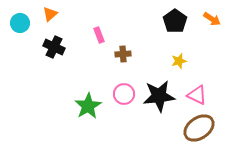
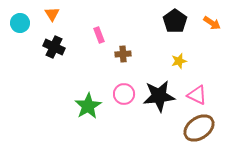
orange triangle: moved 2 px right; rotated 21 degrees counterclockwise
orange arrow: moved 4 px down
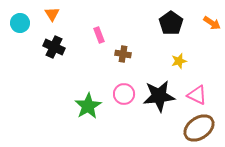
black pentagon: moved 4 px left, 2 px down
brown cross: rotated 14 degrees clockwise
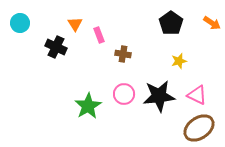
orange triangle: moved 23 px right, 10 px down
black cross: moved 2 px right
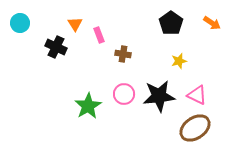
brown ellipse: moved 4 px left
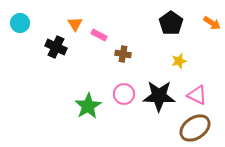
pink rectangle: rotated 42 degrees counterclockwise
black star: rotated 8 degrees clockwise
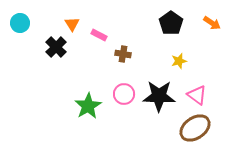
orange triangle: moved 3 px left
black cross: rotated 20 degrees clockwise
pink triangle: rotated 10 degrees clockwise
